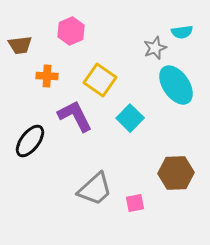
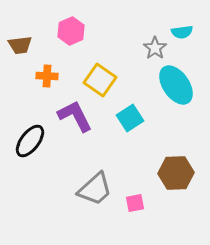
gray star: rotated 15 degrees counterclockwise
cyan square: rotated 12 degrees clockwise
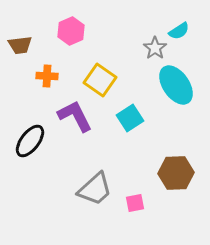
cyan semicircle: moved 3 px left, 1 px up; rotated 25 degrees counterclockwise
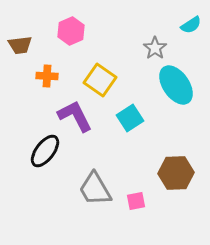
cyan semicircle: moved 12 px right, 6 px up
black ellipse: moved 15 px right, 10 px down
gray trapezoid: rotated 102 degrees clockwise
pink square: moved 1 px right, 2 px up
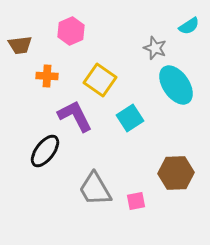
cyan semicircle: moved 2 px left, 1 px down
gray star: rotated 15 degrees counterclockwise
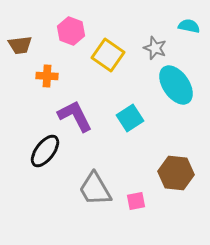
cyan semicircle: rotated 135 degrees counterclockwise
pink hexagon: rotated 16 degrees counterclockwise
yellow square: moved 8 px right, 25 px up
brown hexagon: rotated 8 degrees clockwise
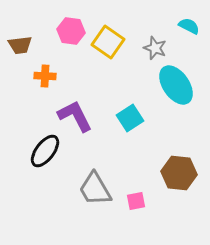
cyan semicircle: rotated 15 degrees clockwise
pink hexagon: rotated 12 degrees counterclockwise
yellow square: moved 13 px up
orange cross: moved 2 px left
brown hexagon: moved 3 px right
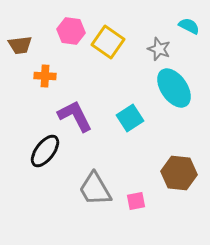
gray star: moved 4 px right, 1 px down
cyan ellipse: moved 2 px left, 3 px down
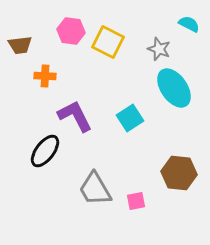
cyan semicircle: moved 2 px up
yellow square: rotated 8 degrees counterclockwise
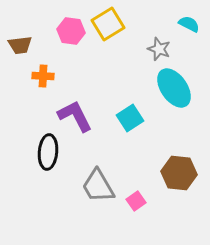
yellow square: moved 18 px up; rotated 32 degrees clockwise
orange cross: moved 2 px left
black ellipse: moved 3 px right, 1 px down; rotated 32 degrees counterclockwise
gray trapezoid: moved 3 px right, 3 px up
pink square: rotated 24 degrees counterclockwise
